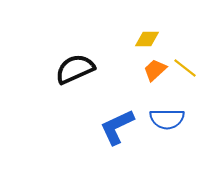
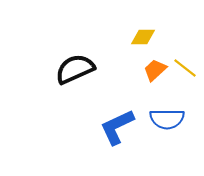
yellow diamond: moved 4 px left, 2 px up
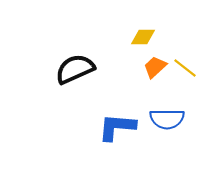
orange trapezoid: moved 3 px up
blue L-shape: rotated 30 degrees clockwise
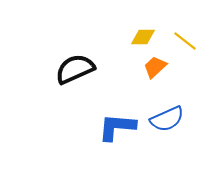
yellow line: moved 27 px up
blue semicircle: rotated 24 degrees counterclockwise
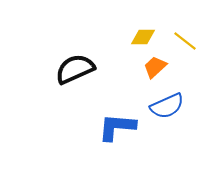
blue semicircle: moved 13 px up
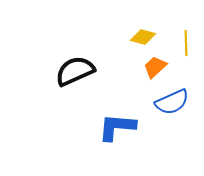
yellow diamond: rotated 15 degrees clockwise
yellow line: moved 1 px right, 2 px down; rotated 50 degrees clockwise
black semicircle: moved 2 px down
blue semicircle: moved 5 px right, 4 px up
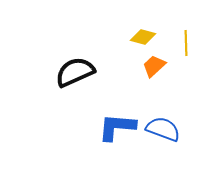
orange trapezoid: moved 1 px left, 1 px up
black semicircle: moved 1 px down
blue semicircle: moved 9 px left, 27 px down; rotated 136 degrees counterclockwise
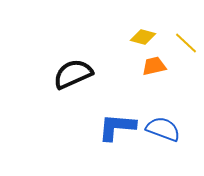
yellow line: rotated 45 degrees counterclockwise
orange trapezoid: rotated 30 degrees clockwise
black semicircle: moved 2 px left, 2 px down
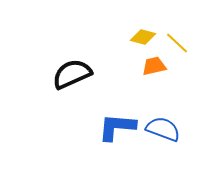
yellow line: moved 9 px left
black semicircle: moved 1 px left
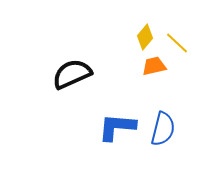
yellow diamond: moved 2 px right; rotated 65 degrees counterclockwise
blue semicircle: rotated 84 degrees clockwise
